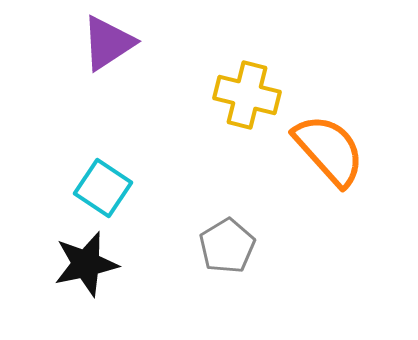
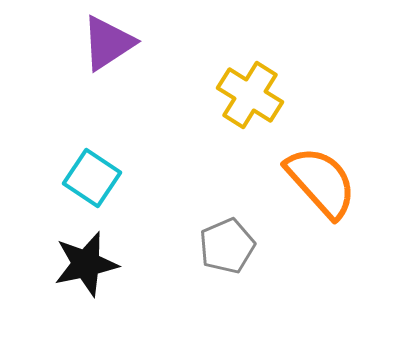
yellow cross: moved 3 px right; rotated 18 degrees clockwise
orange semicircle: moved 8 px left, 32 px down
cyan square: moved 11 px left, 10 px up
gray pentagon: rotated 8 degrees clockwise
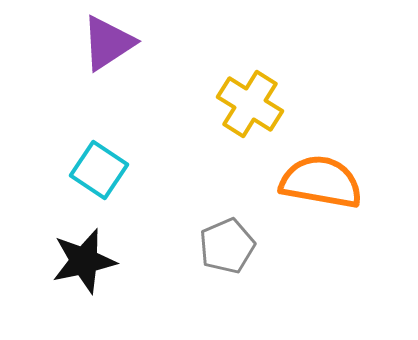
yellow cross: moved 9 px down
cyan square: moved 7 px right, 8 px up
orange semicircle: rotated 38 degrees counterclockwise
black star: moved 2 px left, 3 px up
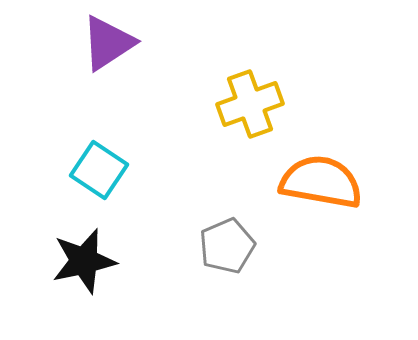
yellow cross: rotated 38 degrees clockwise
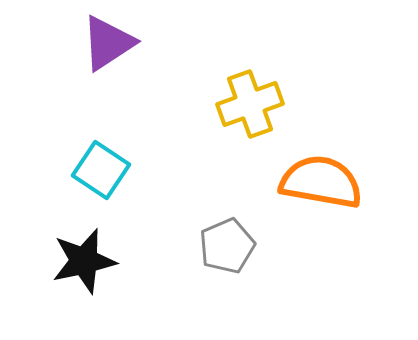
cyan square: moved 2 px right
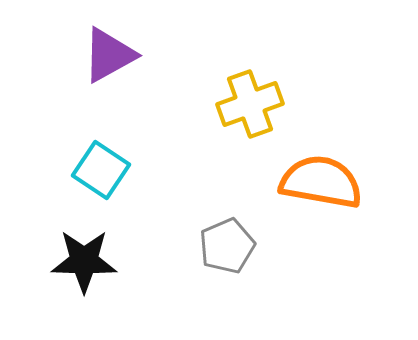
purple triangle: moved 1 px right, 12 px down; rotated 4 degrees clockwise
black star: rotated 14 degrees clockwise
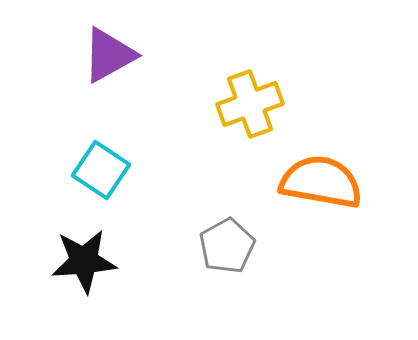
gray pentagon: rotated 6 degrees counterclockwise
black star: rotated 6 degrees counterclockwise
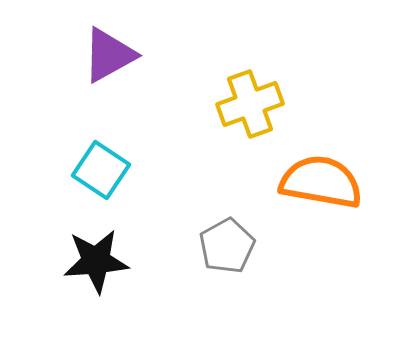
black star: moved 12 px right
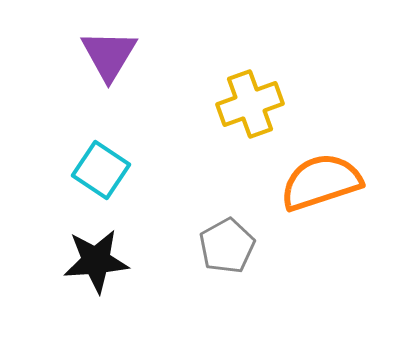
purple triangle: rotated 30 degrees counterclockwise
orange semicircle: rotated 28 degrees counterclockwise
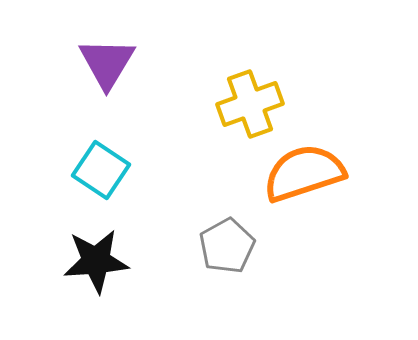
purple triangle: moved 2 px left, 8 px down
orange semicircle: moved 17 px left, 9 px up
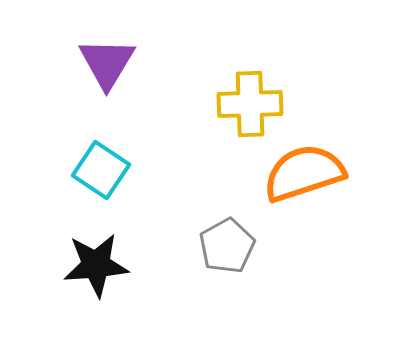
yellow cross: rotated 18 degrees clockwise
black star: moved 4 px down
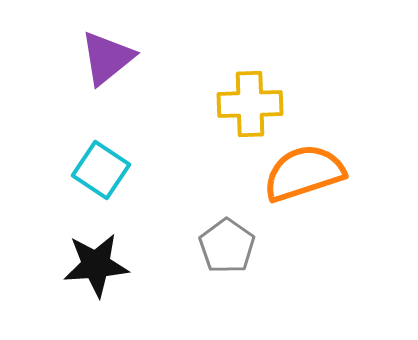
purple triangle: moved 5 px up; rotated 20 degrees clockwise
gray pentagon: rotated 8 degrees counterclockwise
